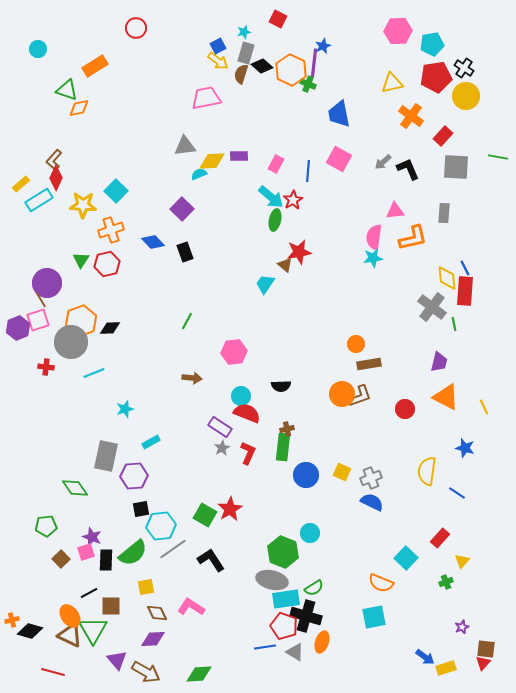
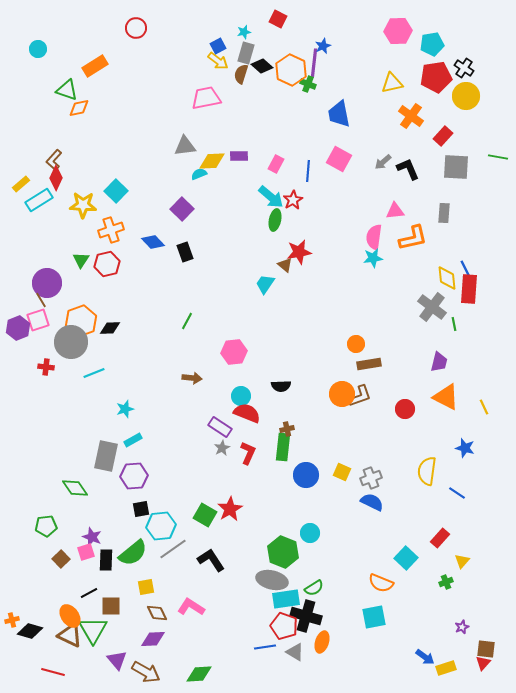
red rectangle at (465, 291): moved 4 px right, 2 px up
cyan rectangle at (151, 442): moved 18 px left, 2 px up
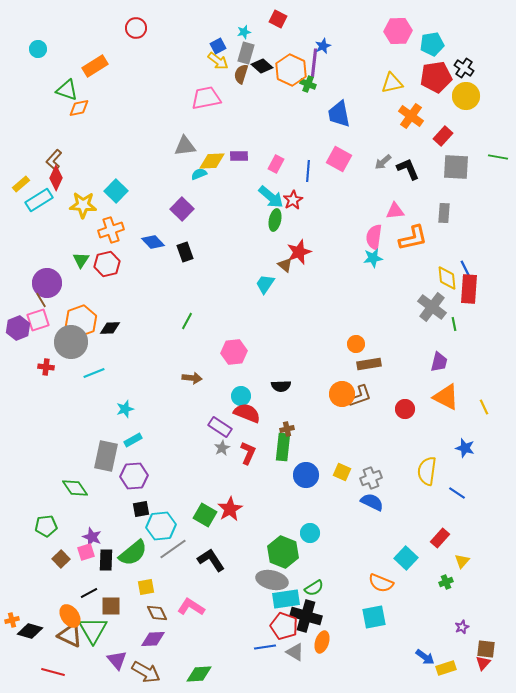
red star at (299, 252): rotated 10 degrees counterclockwise
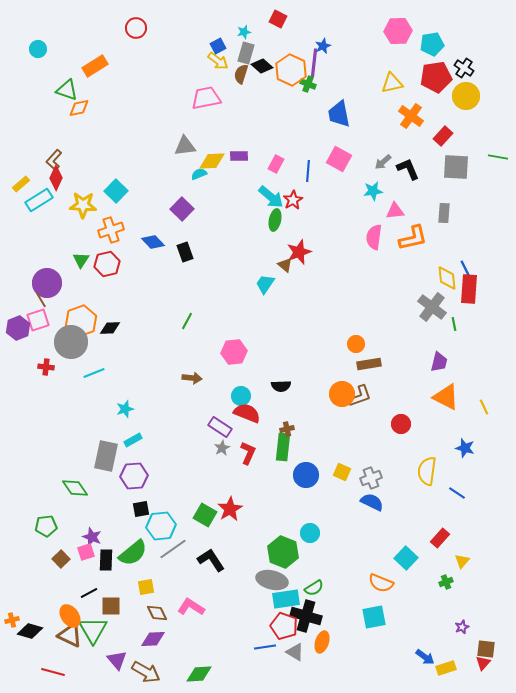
cyan star at (373, 258): moved 67 px up
red circle at (405, 409): moved 4 px left, 15 px down
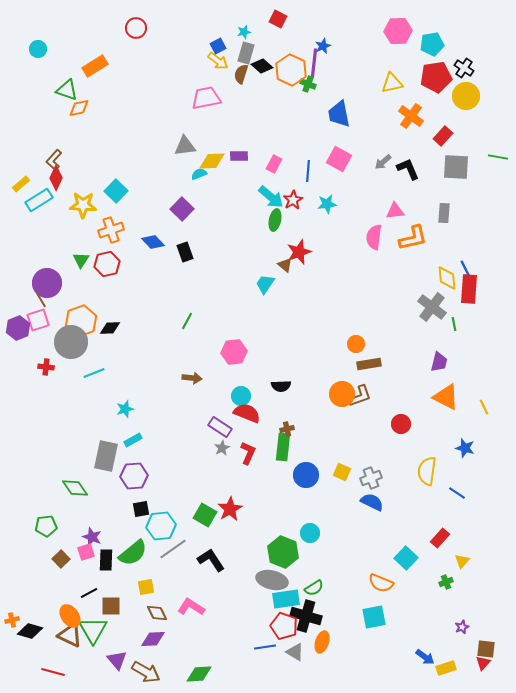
pink rectangle at (276, 164): moved 2 px left
cyan star at (373, 191): moved 46 px left, 13 px down
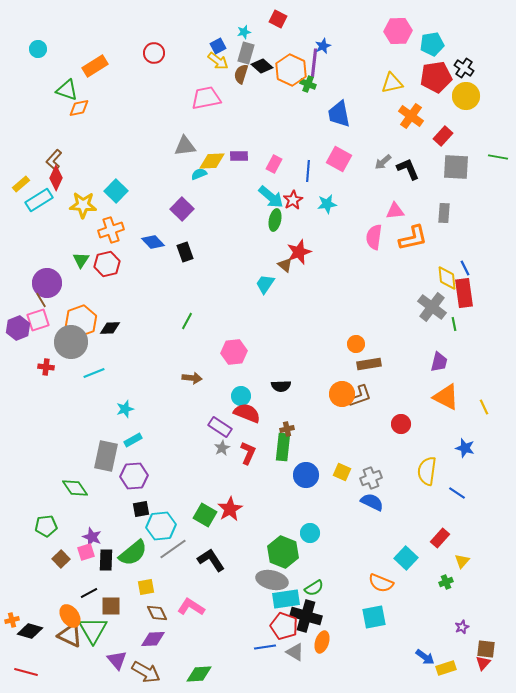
red circle at (136, 28): moved 18 px right, 25 px down
red rectangle at (469, 289): moved 5 px left, 4 px down; rotated 12 degrees counterclockwise
red line at (53, 672): moved 27 px left
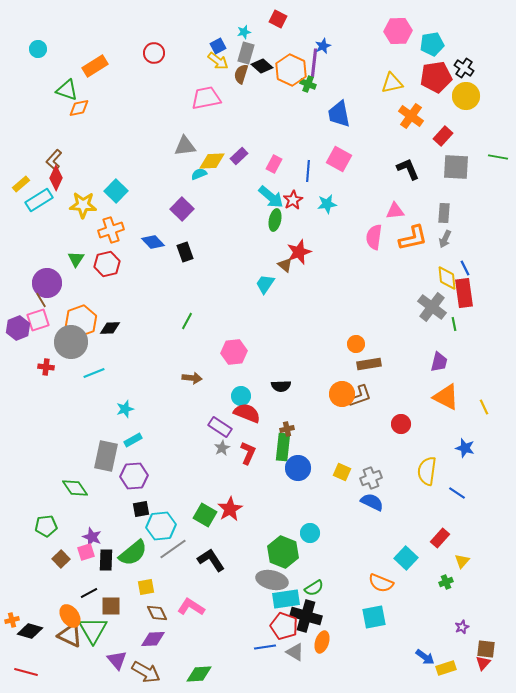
purple rectangle at (239, 156): rotated 42 degrees counterclockwise
gray arrow at (383, 162): moved 62 px right, 77 px down; rotated 24 degrees counterclockwise
green triangle at (81, 260): moved 5 px left, 1 px up
blue circle at (306, 475): moved 8 px left, 7 px up
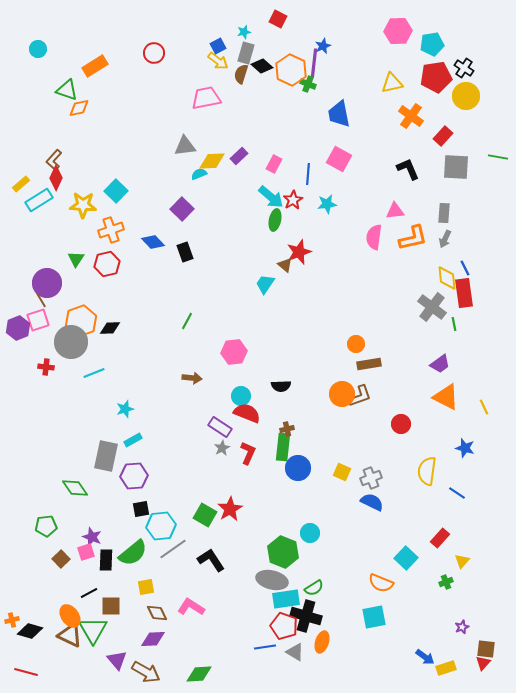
blue line at (308, 171): moved 3 px down
purple trapezoid at (439, 362): moved 1 px right, 2 px down; rotated 40 degrees clockwise
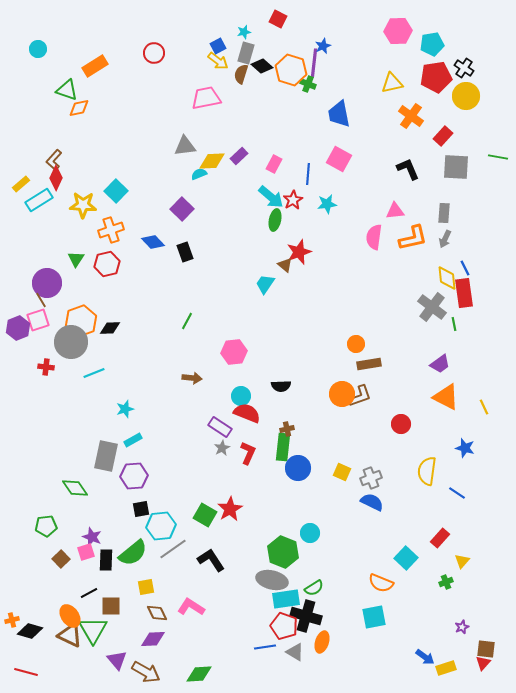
orange hexagon at (291, 70): rotated 8 degrees counterclockwise
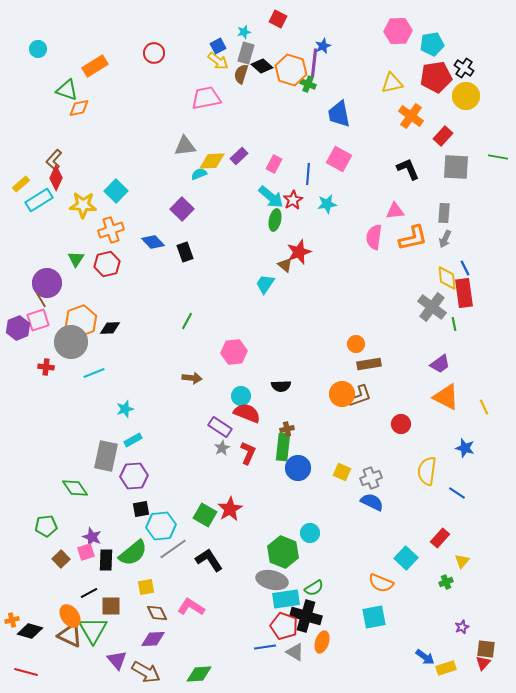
black L-shape at (211, 560): moved 2 px left
